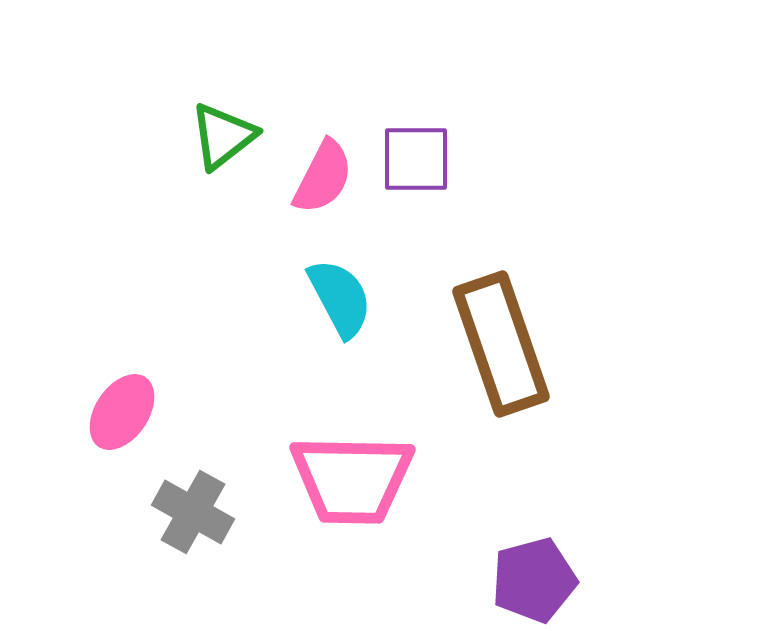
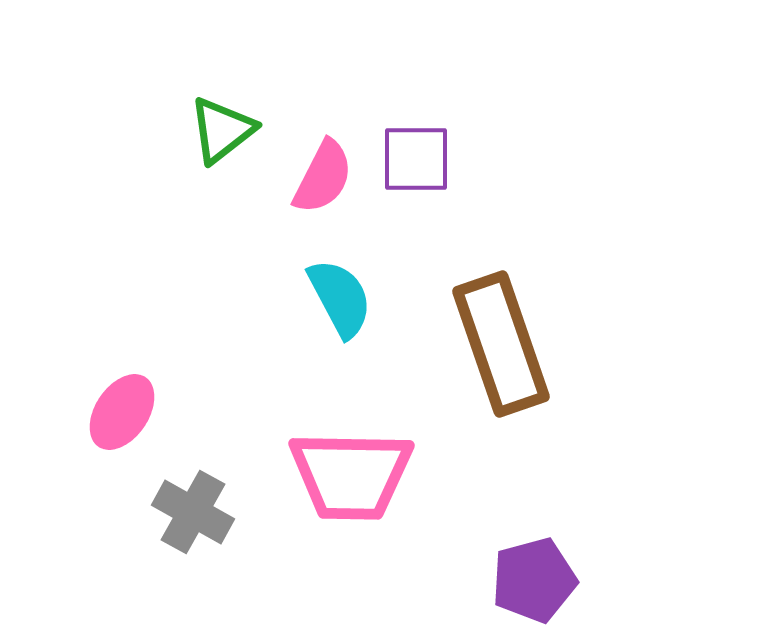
green triangle: moved 1 px left, 6 px up
pink trapezoid: moved 1 px left, 4 px up
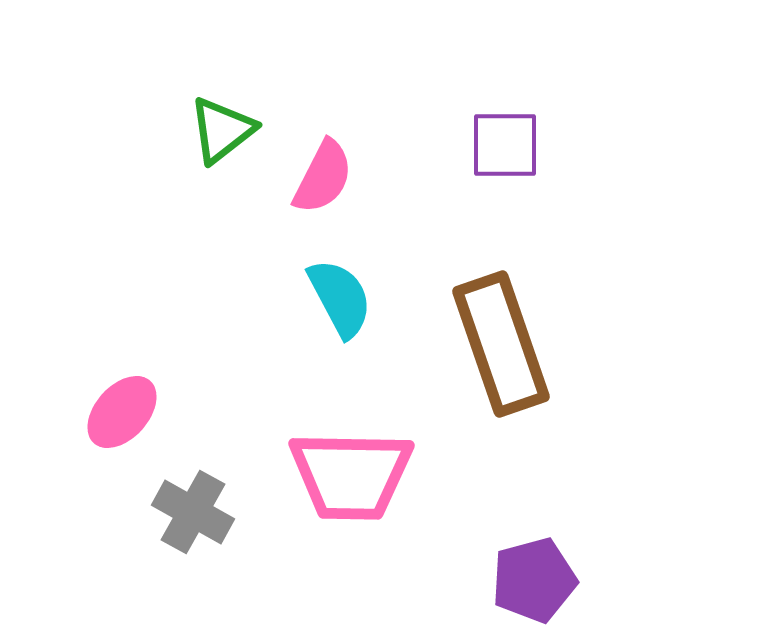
purple square: moved 89 px right, 14 px up
pink ellipse: rotated 8 degrees clockwise
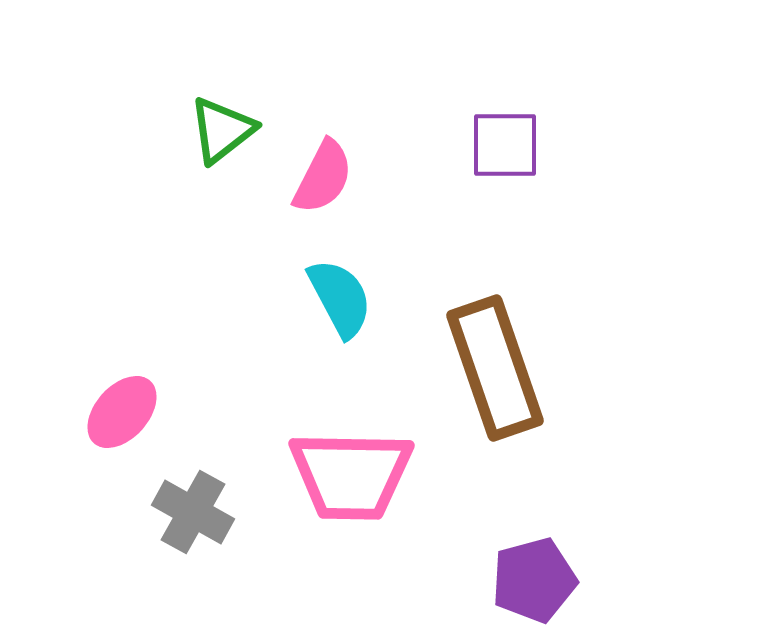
brown rectangle: moved 6 px left, 24 px down
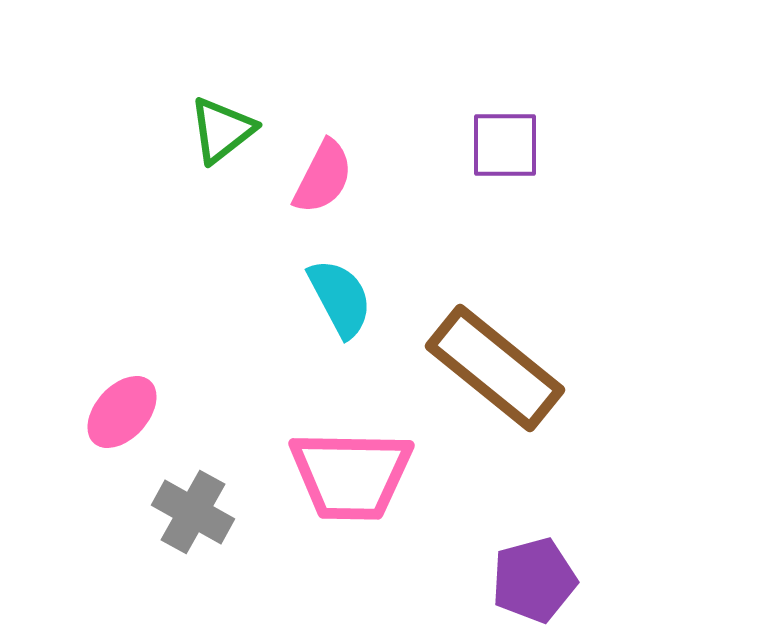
brown rectangle: rotated 32 degrees counterclockwise
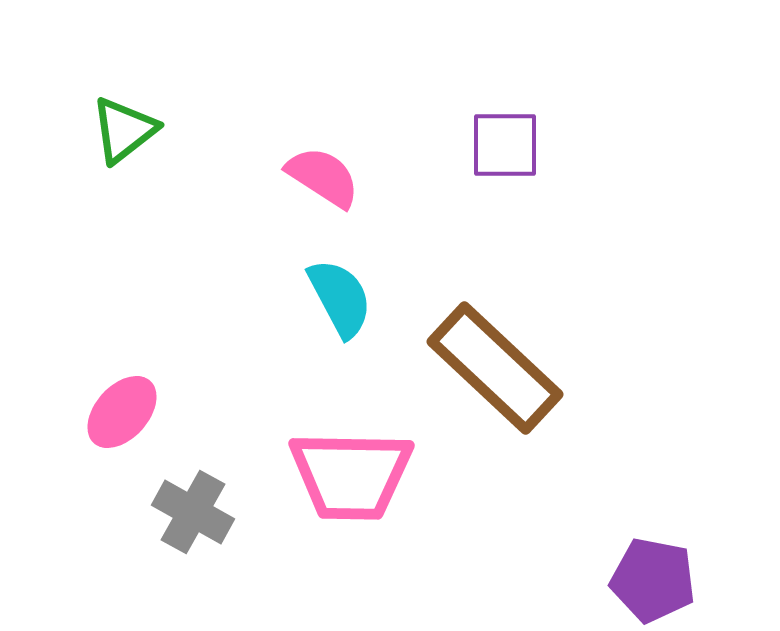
green triangle: moved 98 px left
pink semicircle: rotated 84 degrees counterclockwise
brown rectangle: rotated 4 degrees clockwise
purple pentagon: moved 119 px right; rotated 26 degrees clockwise
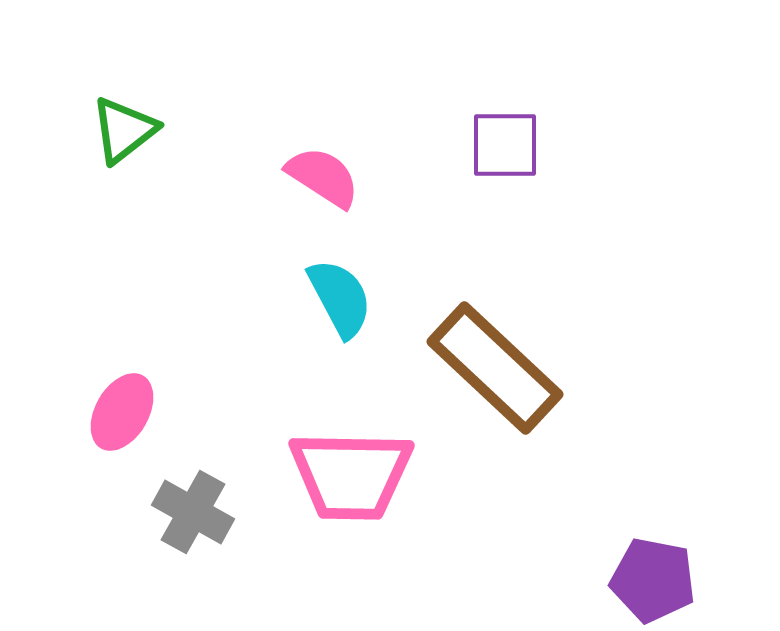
pink ellipse: rotated 12 degrees counterclockwise
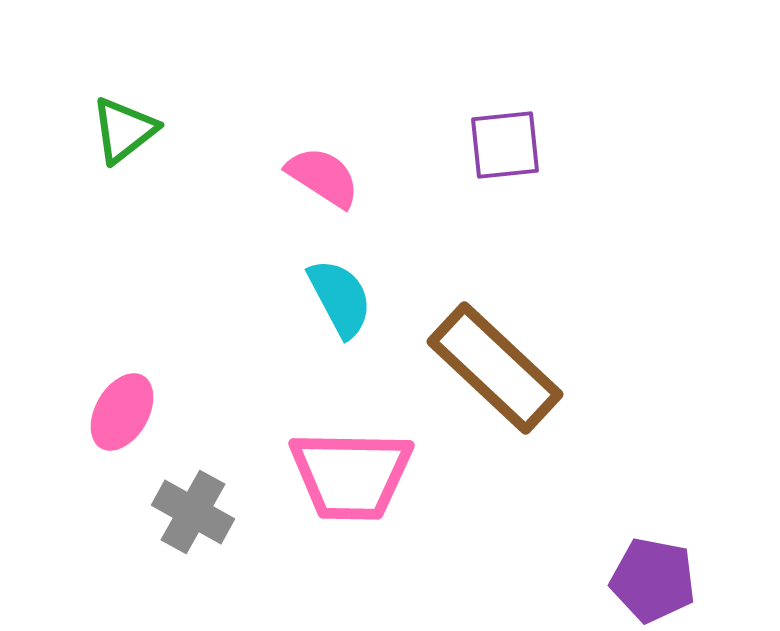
purple square: rotated 6 degrees counterclockwise
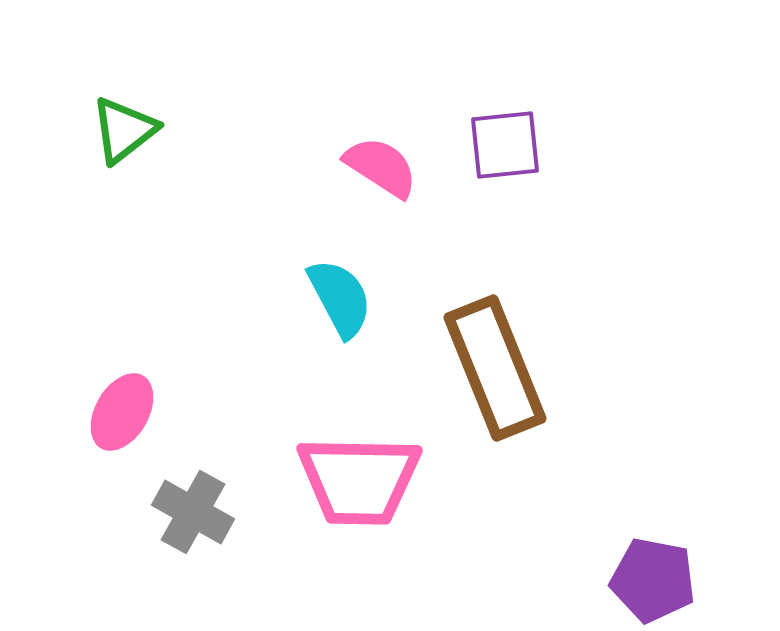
pink semicircle: moved 58 px right, 10 px up
brown rectangle: rotated 25 degrees clockwise
pink trapezoid: moved 8 px right, 5 px down
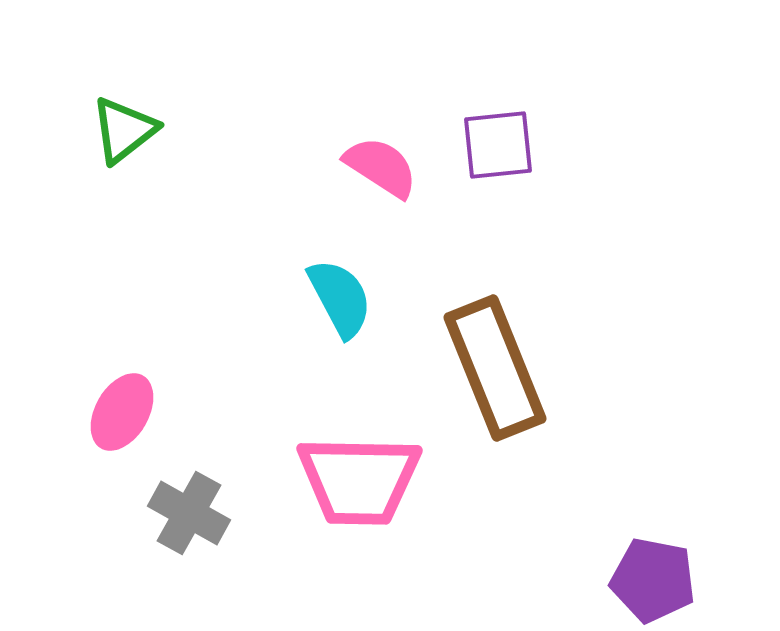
purple square: moved 7 px left
gray cross: moved 4 px left, 1 px down
